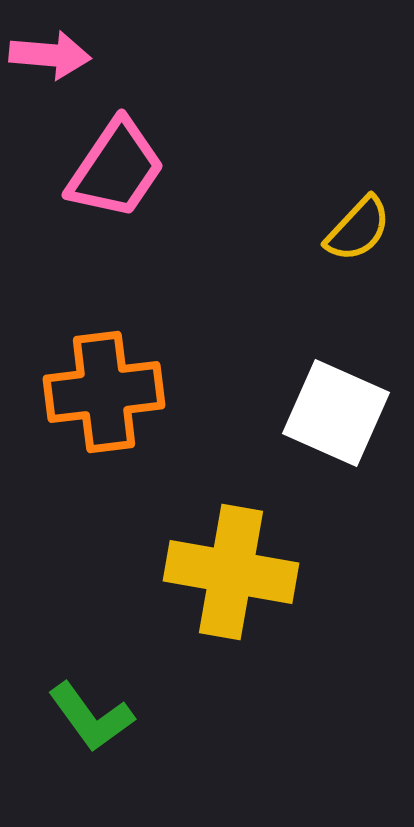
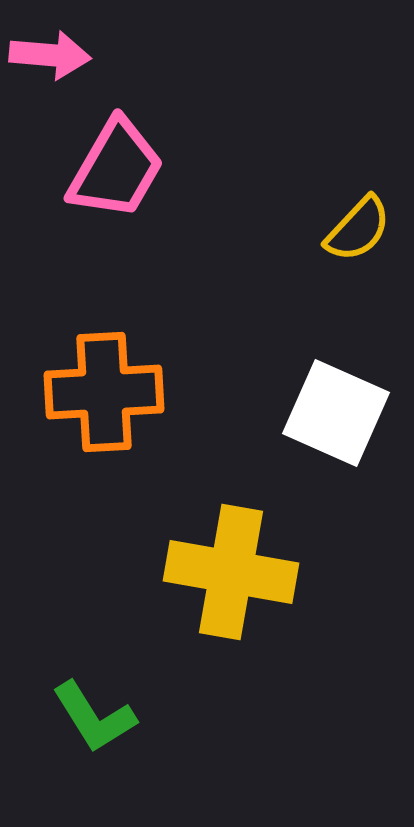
pink trapezoid: rotated 4 degrees counterclockwise
orange cross: rotated 4 degrees clockwise
green L-shape: moved 3 px right; rotated 4 degrees clockwise
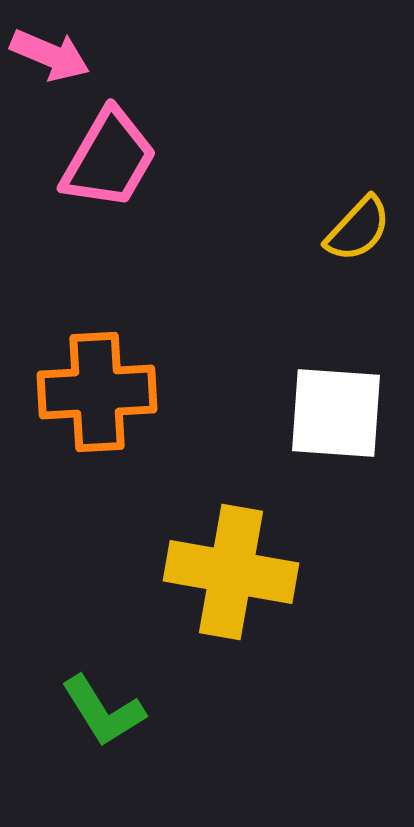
pink arrow: rotated 18 degrees clockwise
pink trapezoid: moved 7 px left, 10 px up
orange cross: moved 7 px left
white square: rotated 20 degrees counterclockwise
green L-shape: moved 9 px right, 6 px up
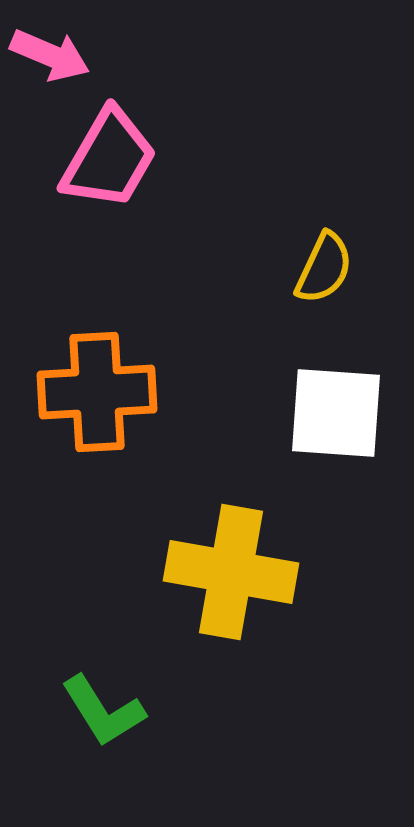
yellow semicircle: moved 34 px left, 39 px down; rotated 18 degrees counterclockwise
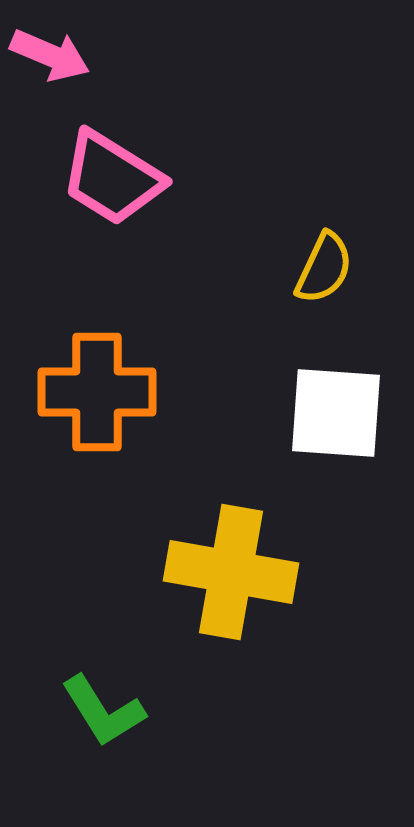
pink trapezoid: moved 3 px right, 19 px down; rotated 92 degrees clockwise
orange cross: rotated 3 degrees clockwise
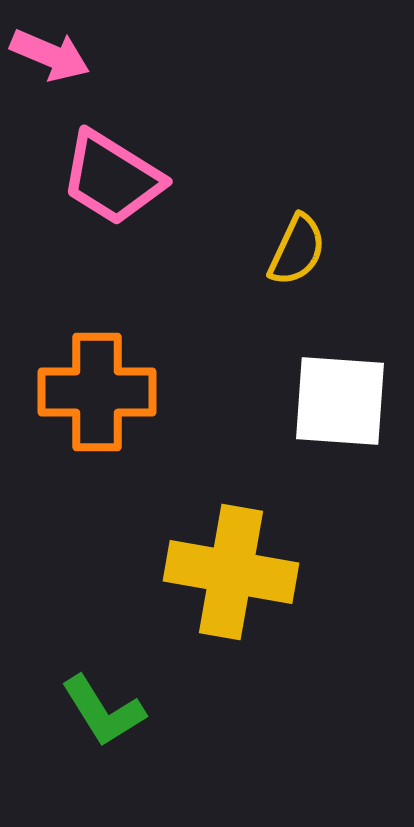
yellow semicircle: moved 27 px left, 18 px up
white square: moved 4 px right, 12 px up
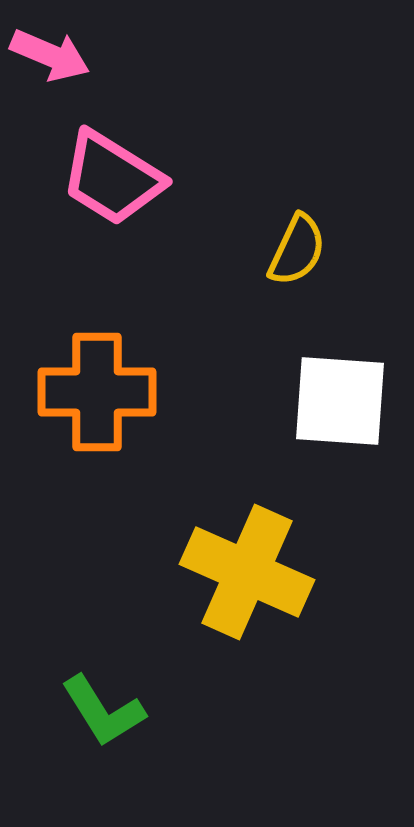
yellow cross: moved 16 px right; rotated 14 degrees clockwise
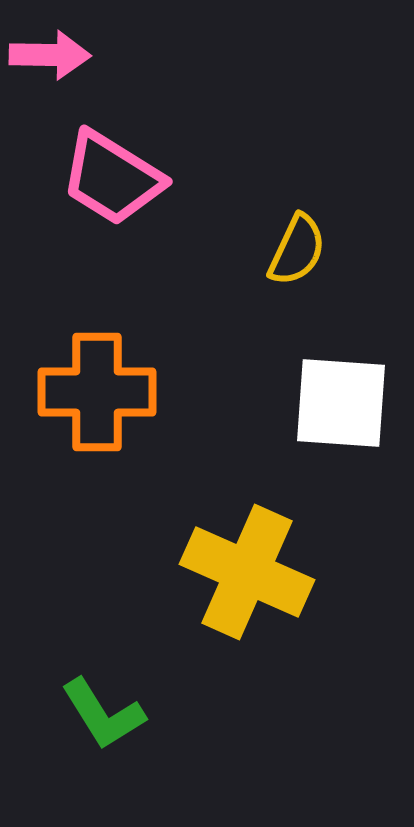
pink arrow: rotated 22 degrees counterclockwise
white square: moved 1 px right, 2 px down
green L-shape: moved 3 px down
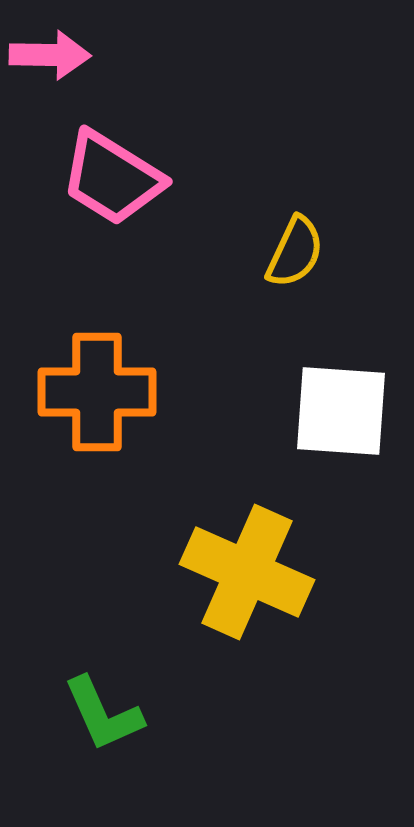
yellow semicircle: moved 2 px left, 2 px down
white square: moved 8 px down
green L-shape: rotated 8 degrees clockwise
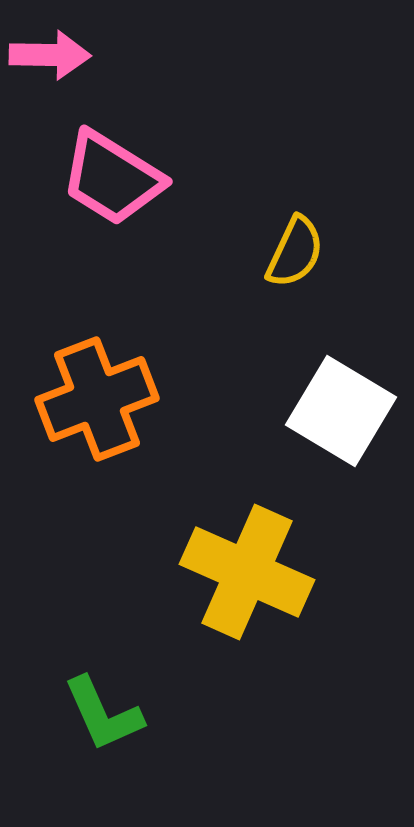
orange cross: moved 7 px down; rotated 21 degrees counterclockwise
white square: rotated 27 degrees clockwise
